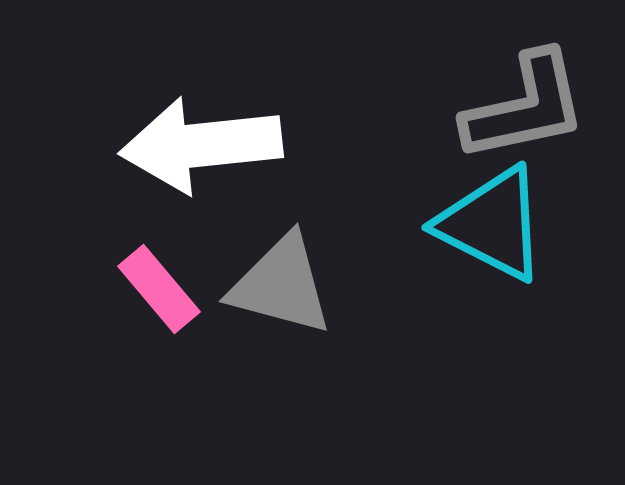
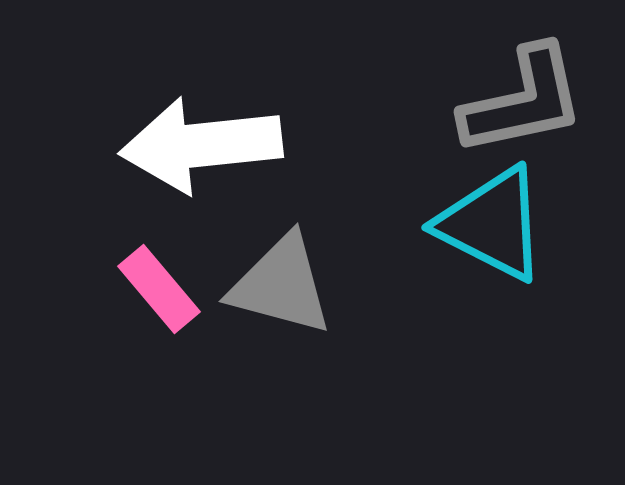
gray L-shape: moved 2 px left, 6 px up
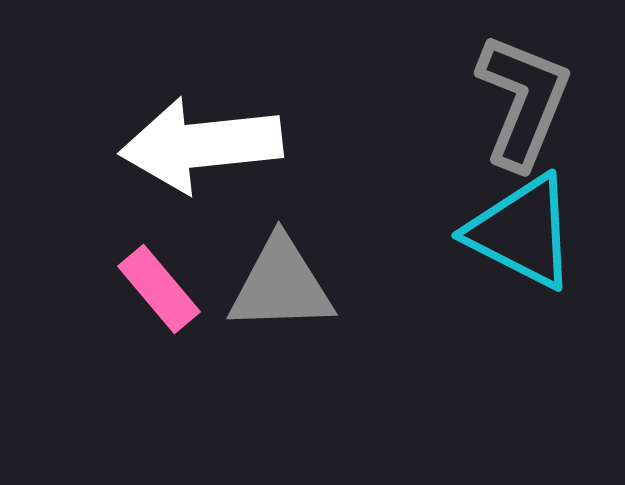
gray L-shape: rotated 56 degrees counterclockwise
cyan triangle: moved 30 px right, 8 px down
gray triangle: rotated 17 degrees counterclockwise
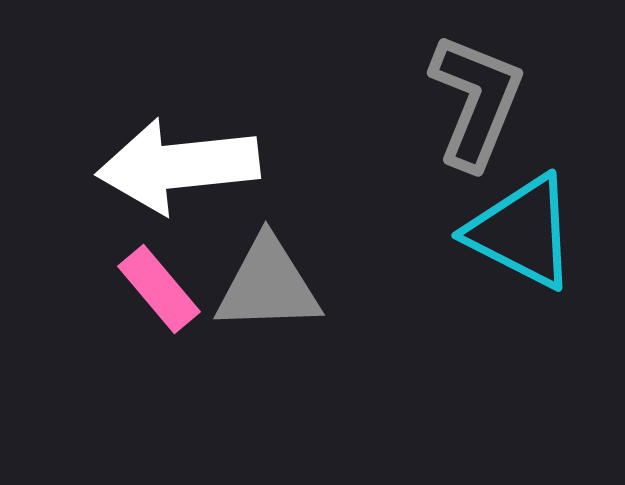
gray L-shape: moved 47 px left
white arrow: moved 23 px left, 21 px down
gray triangle: moved 13 px left
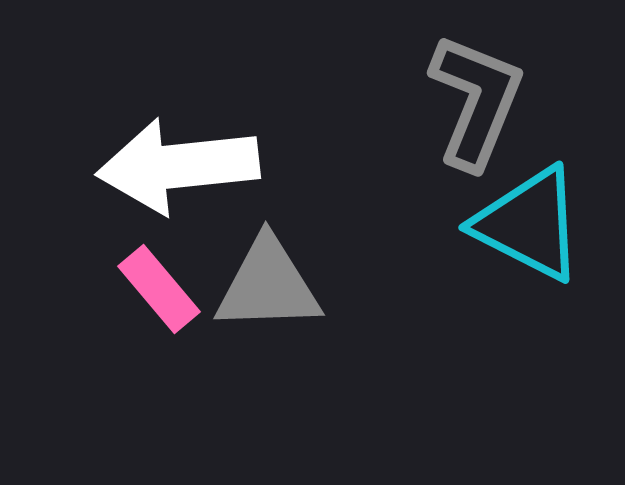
cyan triangle: moved 7 px right, 8 px up
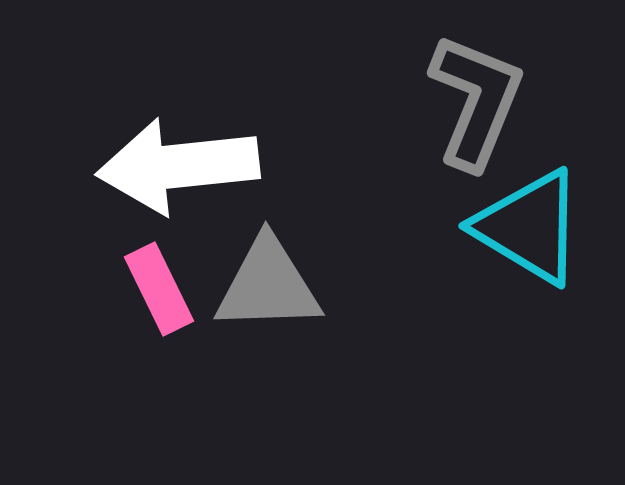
cyan triangle: moved 3 px down; rotated 4 degrees clockwise
pink rectangle: rotated 14 degrees clockwise
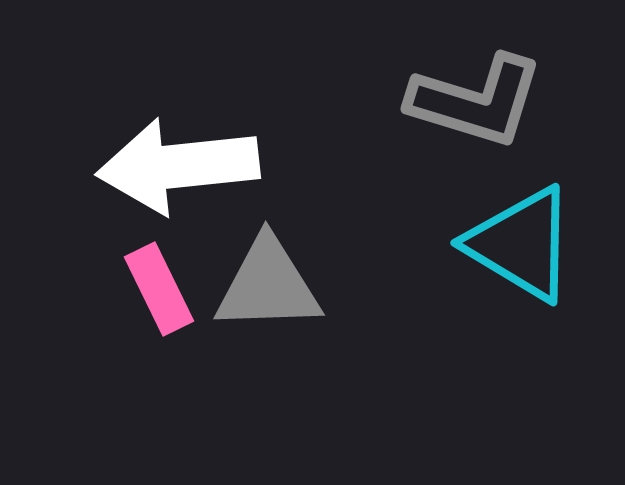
gray L-shape: rotated 85 degrees clockwise
cyan triangle: moved 8 px left, 17 px down
